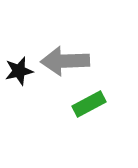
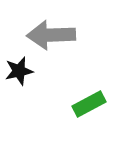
gray arrow: moved 14 px left, 26 px up
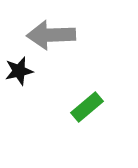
green rectangle: moved 2 px left, 3 px down; rotated 12 degrees counterclockwise
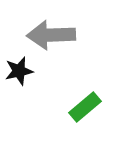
green rectangle: moved 2 px left
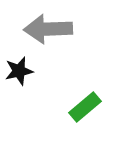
gray arrow: moved 3 px left, 6 px up
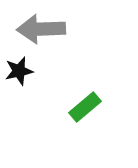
gray arrow: moved 7 px left
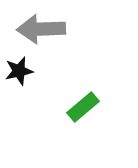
green rectangle: moved 2 px left
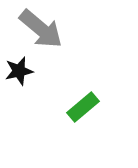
gray arrow: rotated 138 degrees counterclockwise
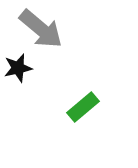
black star: moved 1 px left, 3 px up
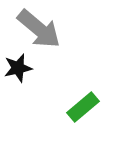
gray arrow: moved 2 px left
